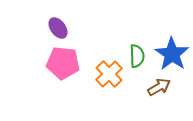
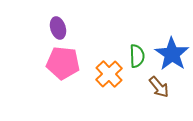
purple ellipse: rotated 20 degrees clockwise
brown arrow: rotated 80 degrees clockwise
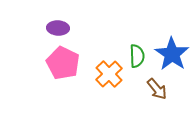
purple ellipse: rotated 70 degrees counterclockwise
pink pentagon: rotated 20 degrees clockwise
brown arrow: moved 2 px left, 2 px down
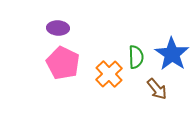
green semicircle: moved 1 px left, 1 px down
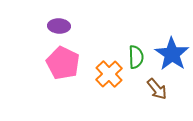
purple ellipse: moved 1 px right, 2 px up
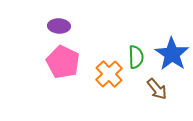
pink pentagon: moved 1 px up
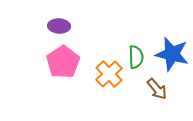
blue star: rotated 20 degrees counterclockwise
pink pentagon: rotated 12 degrees clockwise
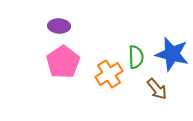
orange cross: rotated 12 degrees clockwise
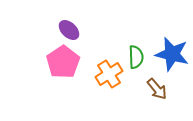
purple ellipse: moved 10 px right, 4 px down; rotated 40 degrees clockwise
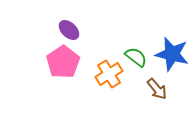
green semicircle: rotated 50 degrees counterclockwise
